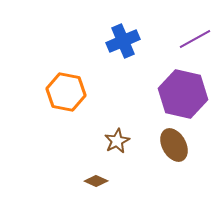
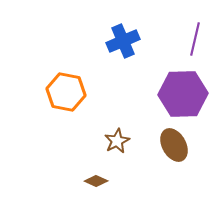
purple line: rotated 48 degrees counterclockwise
purple hexagon: rotated 15 degrees counterclockwise
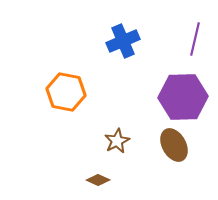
purple hexagon: moved 3 px down
brown diamond: moved 2 px right, 1 px up
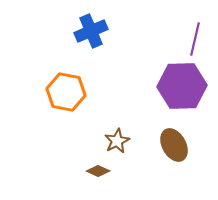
blue cross: moved 32 px left, 10 px up
purple hexagon: moved 1 px left, 11 px up
brown diamond: moved 9 px up
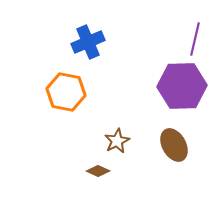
blue cross: moved 3 px left, 11 px down
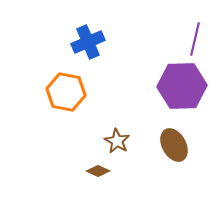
brown star: rotated 15 degrees counterclockwise
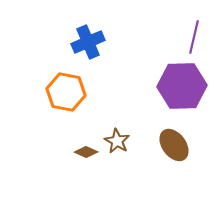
purple line: moved 1 px left, 2 px up
brown ellipse: rotated 8 degrees counterclockwise
brown diamond: moved 12 px left, 19 px up
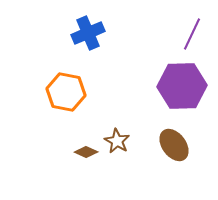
purple line: moved 2 px left, 3 px up; rotated 12 degrees clockwise
blue cross: moved 9 px up
